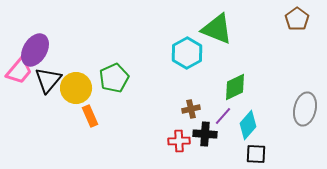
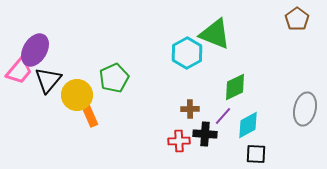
green triangle: moved 2 px left, 5 px down
yellow circle: moved 1 px right, 7 px down
brown cross: moved 1 px left; rotated 12 degrees clockwise
cyan diamond: rotated 20 degrees clockwise
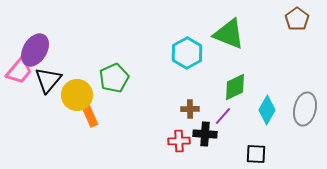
green triangle: moved 14 px right
cyan diamond: moved 19 px right, 15 px up; rotated 32 degrees counterclockwise
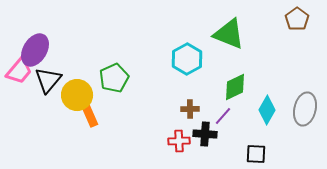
cyan hexagon: moved 6 px down
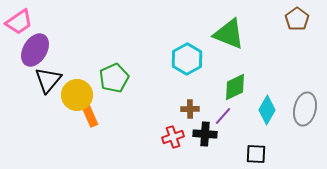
pink trapezoid: moved 49 px up; rotated 16 degrees clockwise
red cross: moved 6 px left, 4 px up; rotated 15 degrees counterclockwise
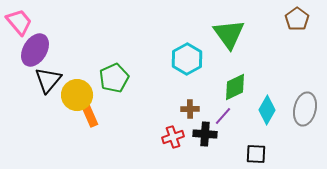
pink trapezoid: rotated 96 degrees counterclockwise
green triangle: rotated 32 degrees clockwise
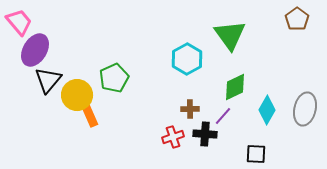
green triangle: moved 1 px right, 1 px down
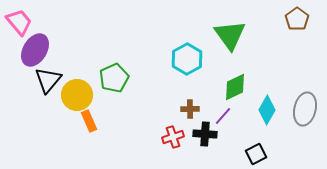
orange rectangle: moved 1 px left, 5 px down
black square: rotated 30 degrees counterclockwise
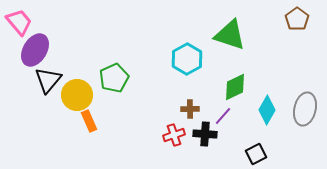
green triangle: rotated 36 degrees counterclockwise
red cross: moved 1 px right, 2 px up
